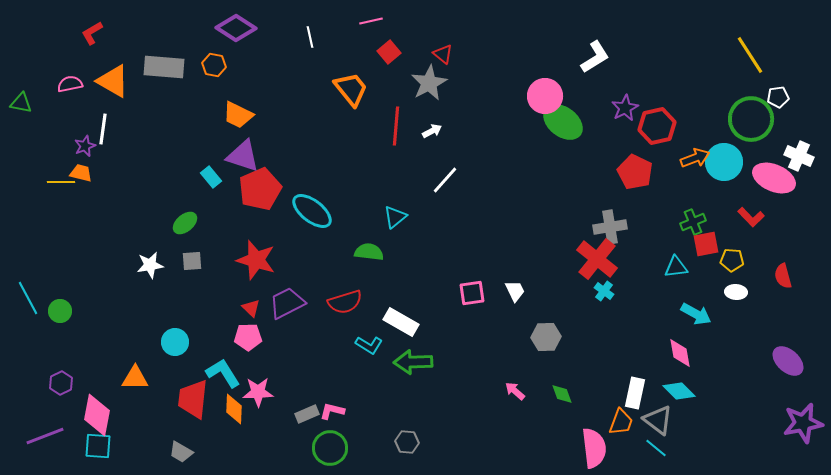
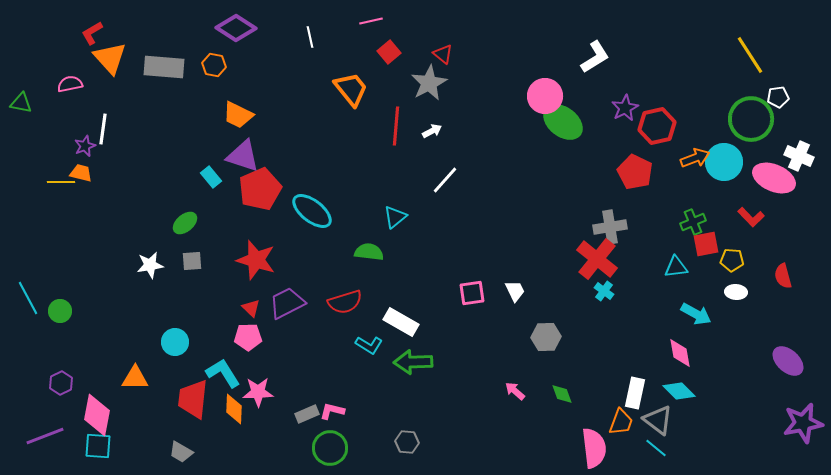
orange triangle at (113, 81): moved 3 px left, 23 px up; rotated 18 degrees clockwise
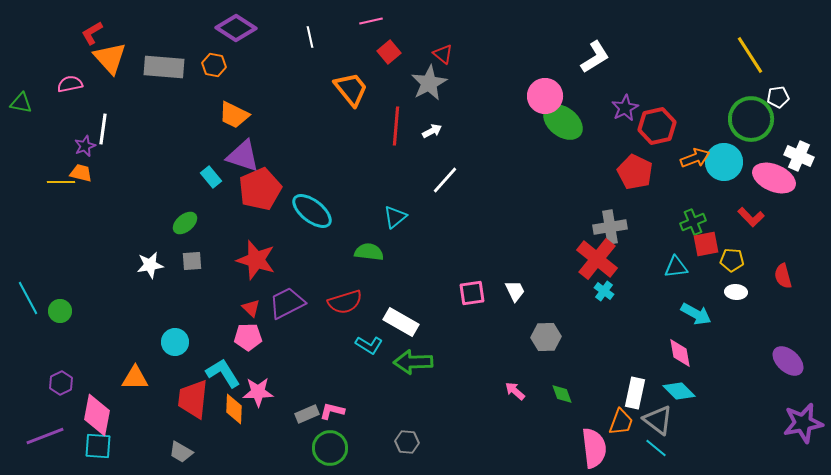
orange trapezoid at (238, 115): moved 4 px left
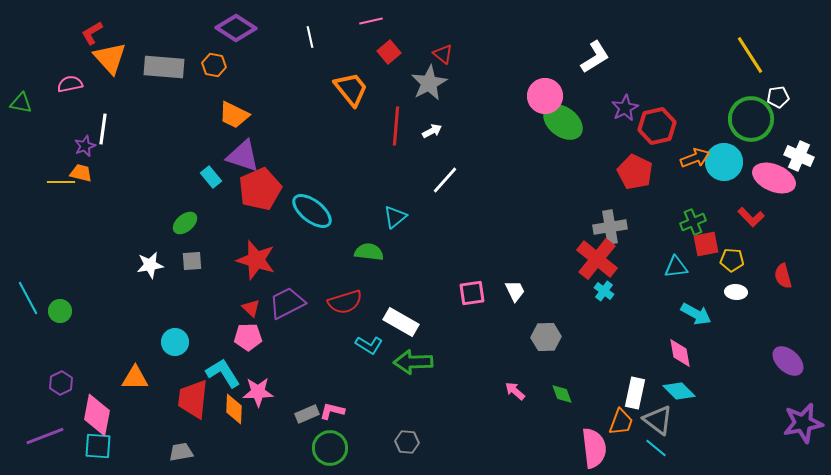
gray trapezoid at (181, 452): rotated 140 degrees clockwise
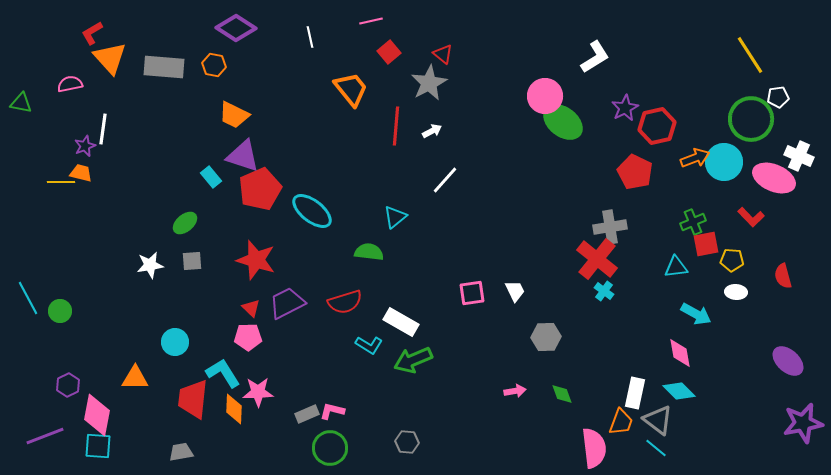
green arrow at (413, 362): moved 2 px up; rotated 21 degrees counterclockwise
purple hexagon at (61, 383): moved 7 px right, 2 px down
pink arrow at (515, 391): rotated 130 degrees clockwise
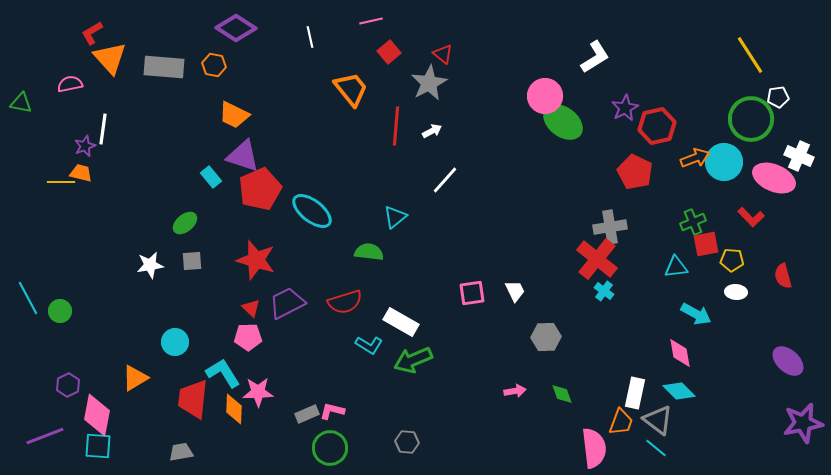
orange triangle at (135, 378): rotated 32 degrees counterclockwise
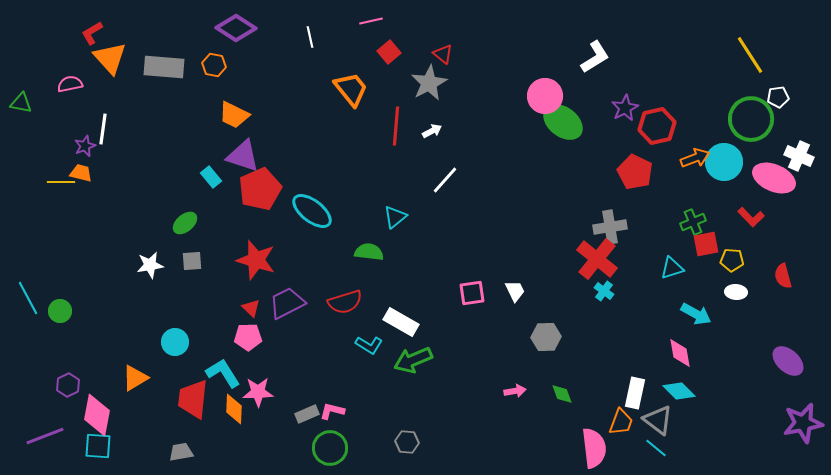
cyan triangle at (676, 267): moved 4 px left, 1 px down; rotated 10 degrees counterclockwise
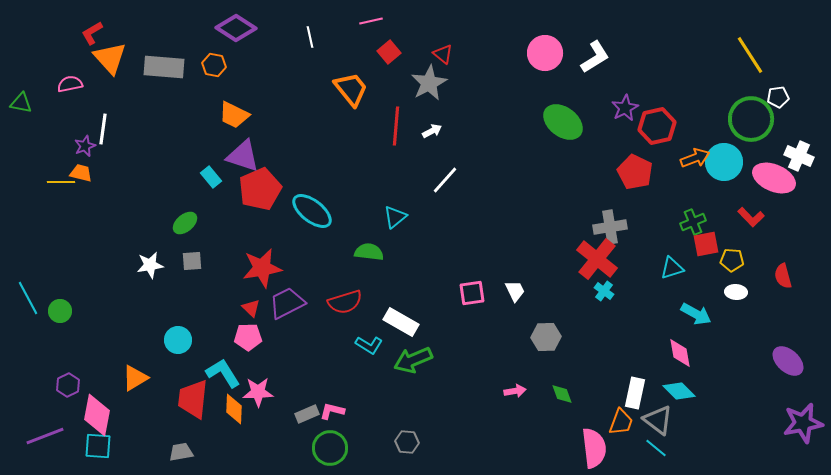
pink circle at (545, 96): moved 43 px up
red star at (256, 260): moved 6 px right, 8 px down; rotated 27 degrees counterclockwise
cyan circle at (175, 342): moved 3 px right, 2 px up
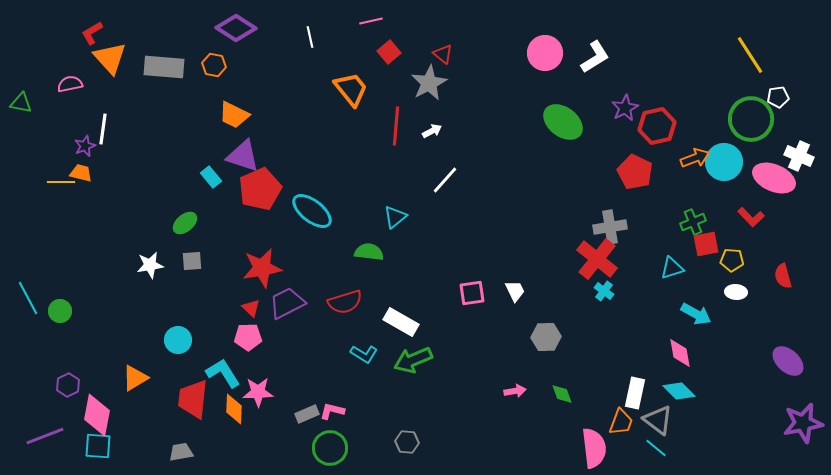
cyan L-shape at (369, 345): moved 5 px left, 9 px down
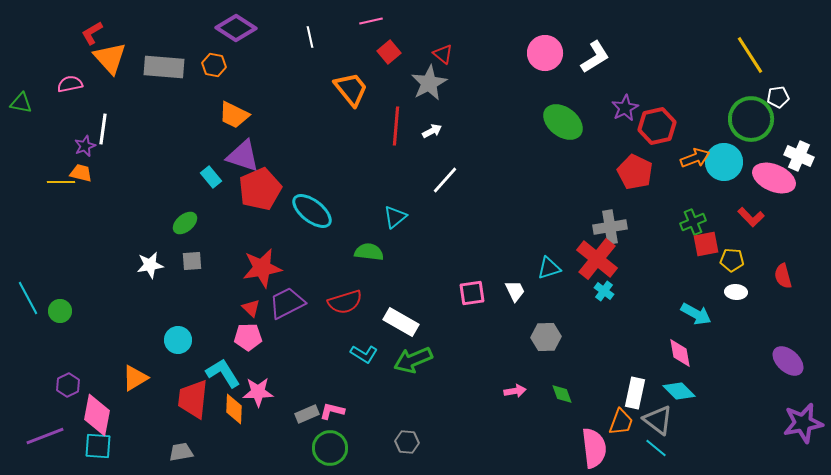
cyan triangle at (672, 268): moved 123 px left
